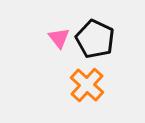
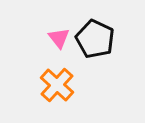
orange cross: moved 30 px left
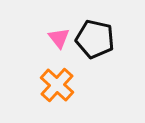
black pentagon: rotated 12 degrees counterclockwise
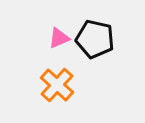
pink triangle: rotated 45 degrees clockwise
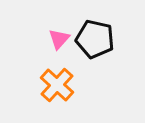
pink triangle: moved 1 px down; rotated 25 degrees counterclockwise
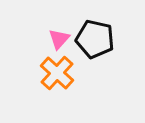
orange cross: moved 12 px up
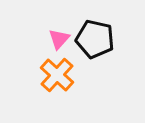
orange cross: moved 2 px down
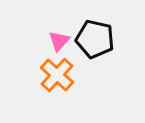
pink triangle: moved 2 px down
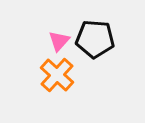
black pentagon: rotated 9 degrees counterclockwise
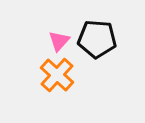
black pentagon: moved 2 px right
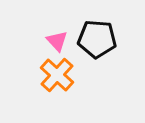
pink triangle: moved 2 px left; rotated 25 degrees counterclockwise
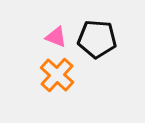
pink triangle: moved 1 px left, 4 px up; rotated 25 degrees counterclockwise
